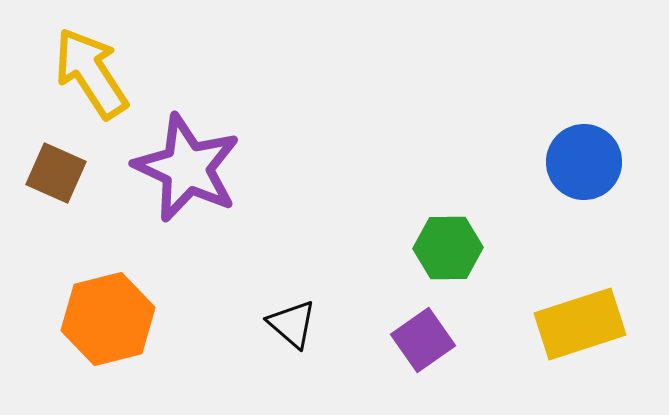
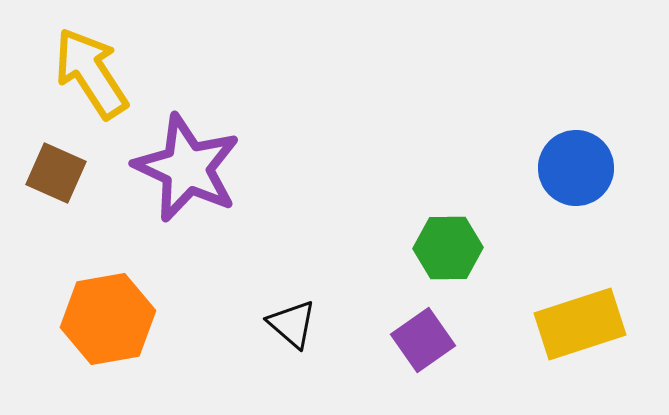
blue circle: moved 8 px left, 6 px down
orange hexagon: rotated 4 degrees clockwise
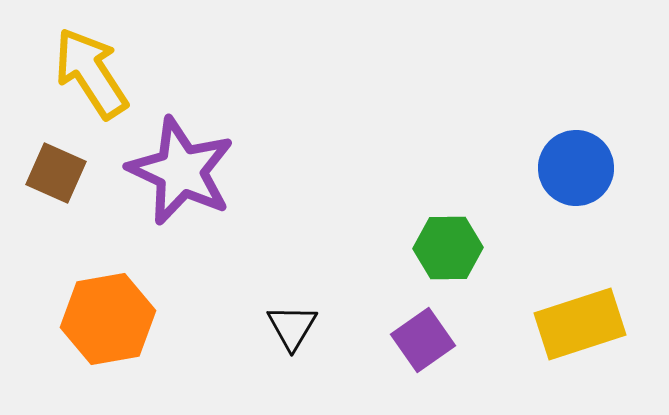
purple star: moved 6 px left, 3 px down
black triangle: moved 3 px down; rotated 20 degrees clockwise
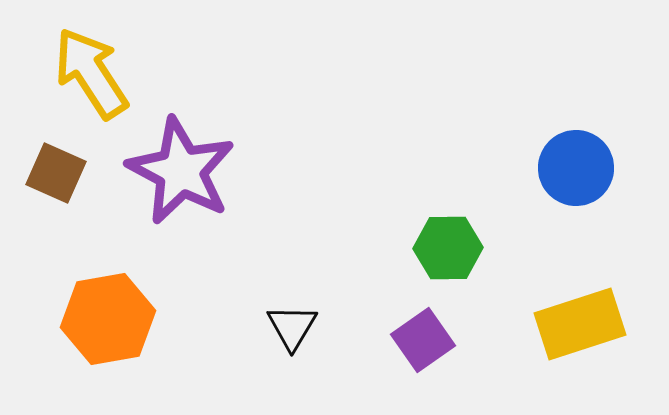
purple star: rotated 3 degrees clockwise
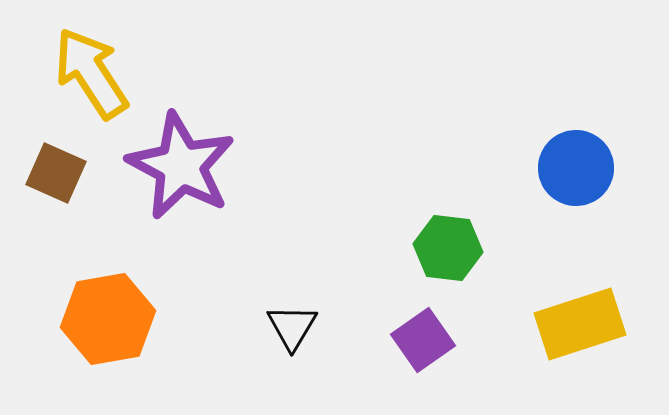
purple star: moved 5 px up
green hexagon: rotated 8 degrees clockwise
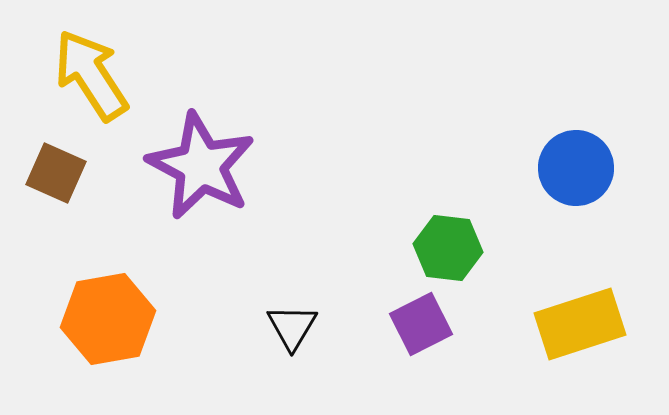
yellow arrow: moved 2 px down
purple star: moved 20 px right
purple square: moved 2 px left, 16 px up; rotated 8 degrees clockwise
